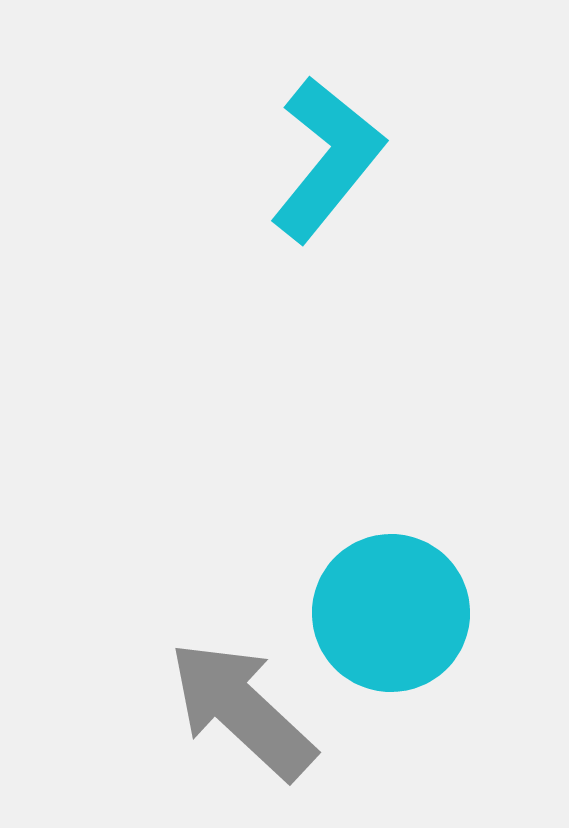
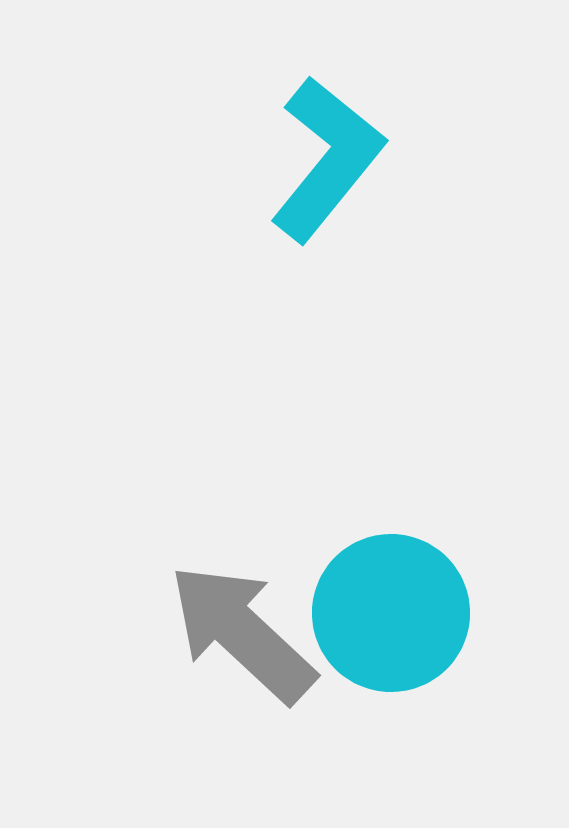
gray arrow: moved 77 px up
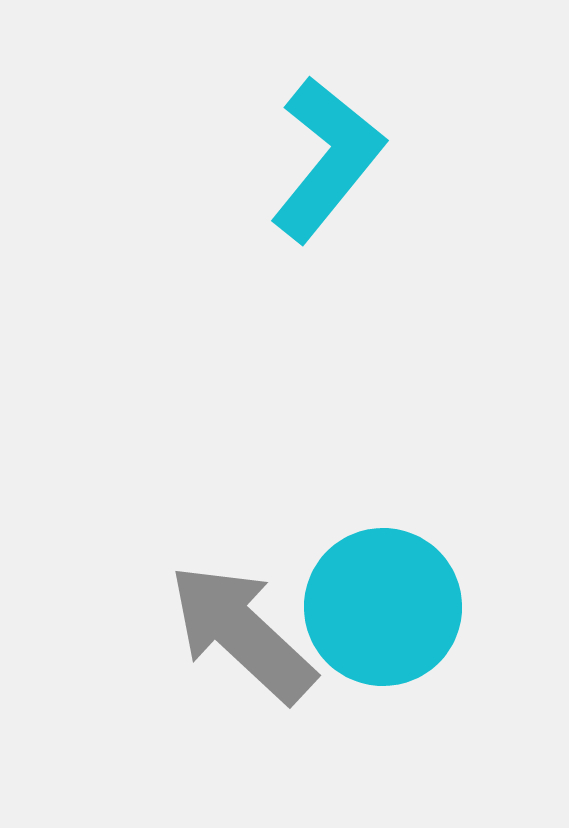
cyan circle: moved 8 px left, 6 px up
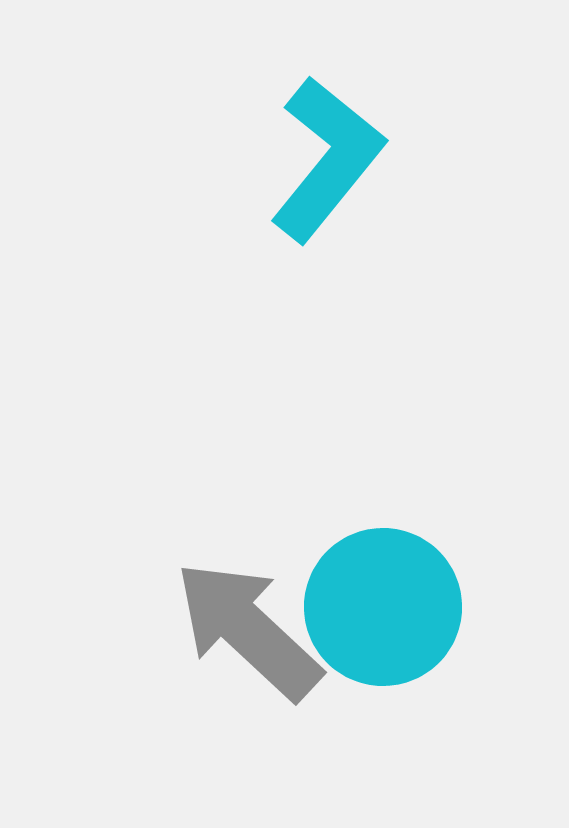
gray arrow: moved 6 px right, 3 px up
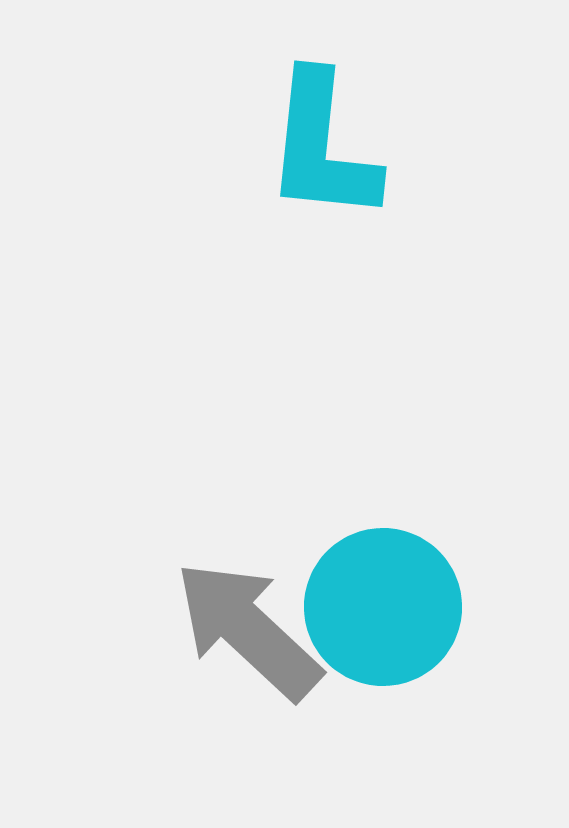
cyan L-shape: moved 5 px left, 12 px up; rotated 147 degrees clockwise
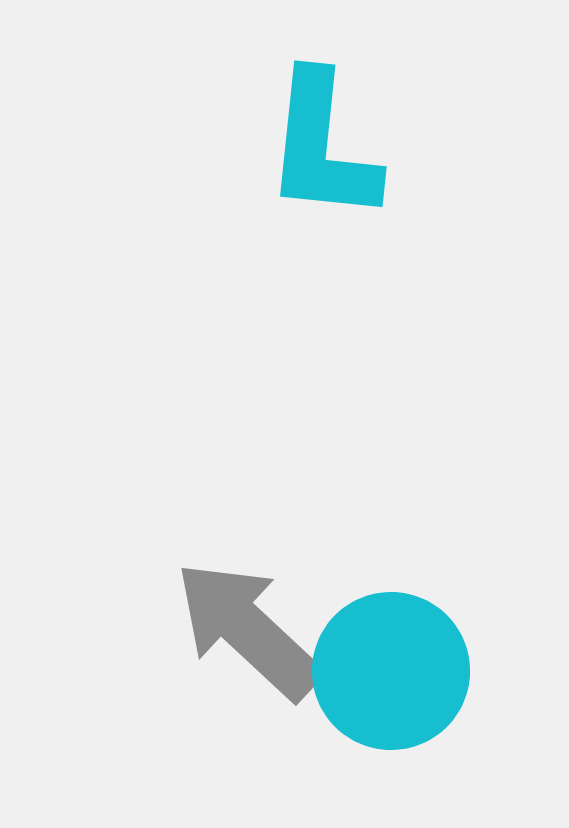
cyan circle: moved 8 px right, 64 px down
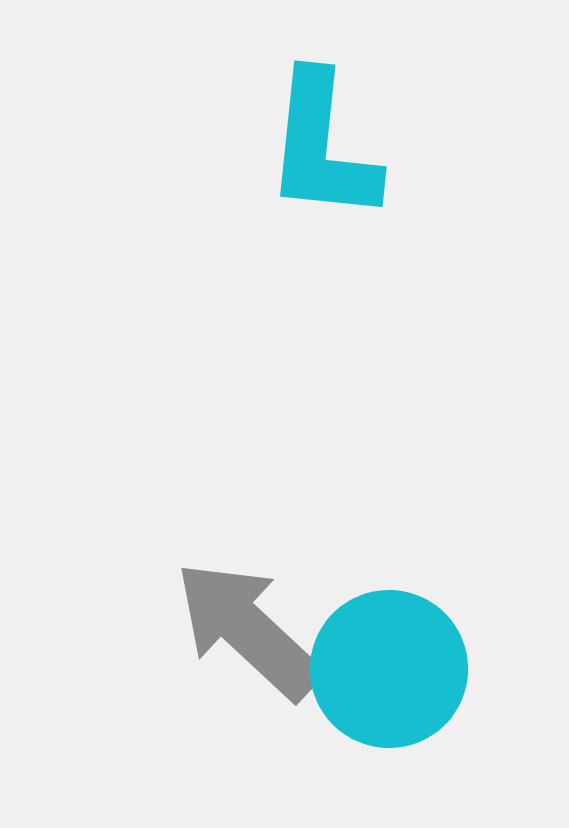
cyan circle: moved 2 px left, 2 px up
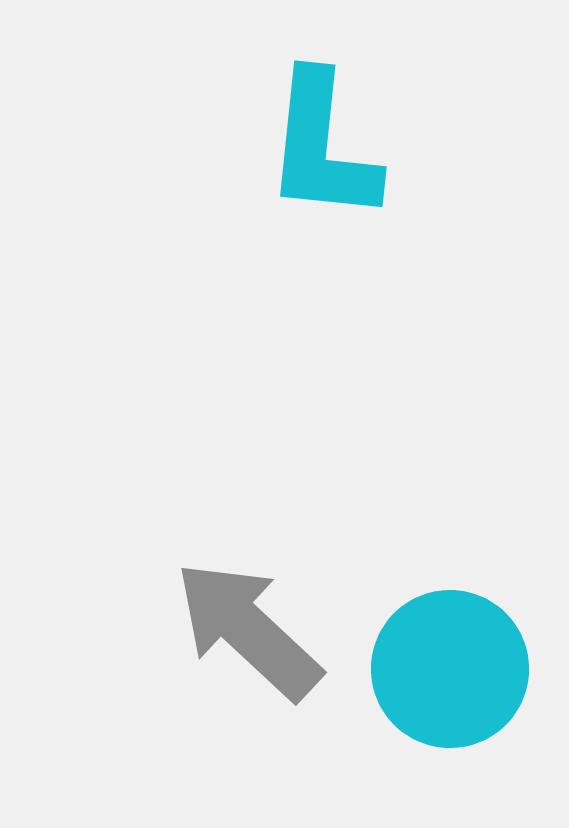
cyan circle: moved 61 px right
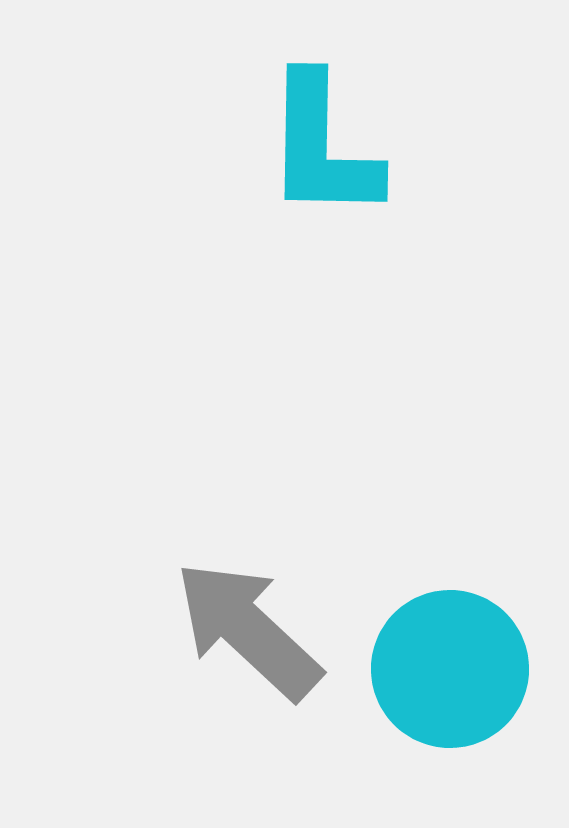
cyan L-shape: rotated 5 degrees counterclockwise
